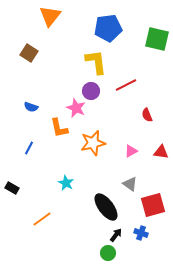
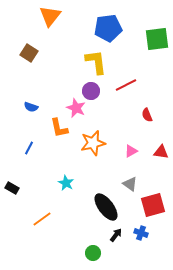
green square: rotated 20 degrees counterclockwise
green circle: moved 15 px left
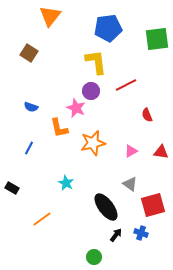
green circle: moved 1 px right, 4 px down
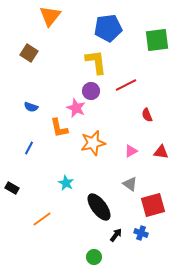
green square: moved 1 px down
black ellipse: moved 7 px left
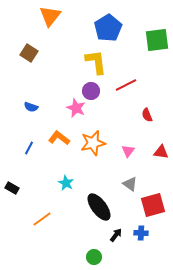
blue pentagon: rotated 24 degrees counterclockwise
orange L-shape: moved 10 px down; rotated 140 degrees clockwise
pink triangle: moved 3 px left; rotated 24 degrees counterclockwise
blue cross: rotated 16 degrees counterclockwise
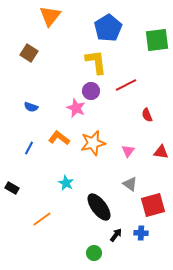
green circle: moved 4 px up
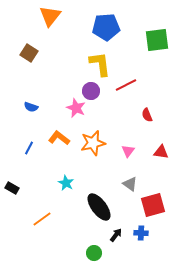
blue pentagon: moved 2 px left, 1 px up; rotated 28 degrees clockwise
yellow L-shape: moved 4 px right, 2 px down
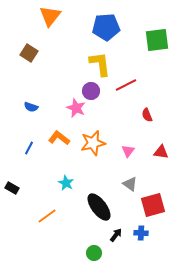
orange line: moved 5 px right, 3 px up
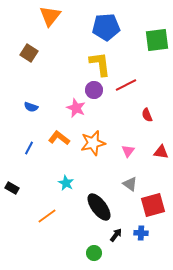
purple circle: moved 3 px right, 1 px up
